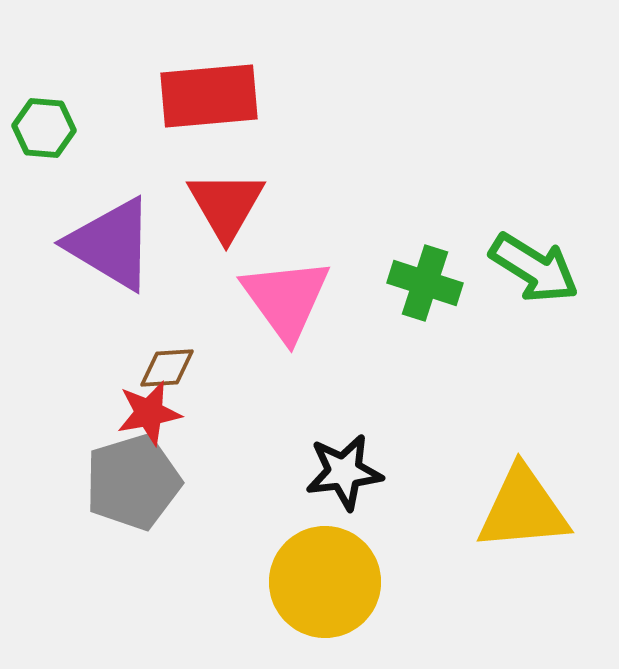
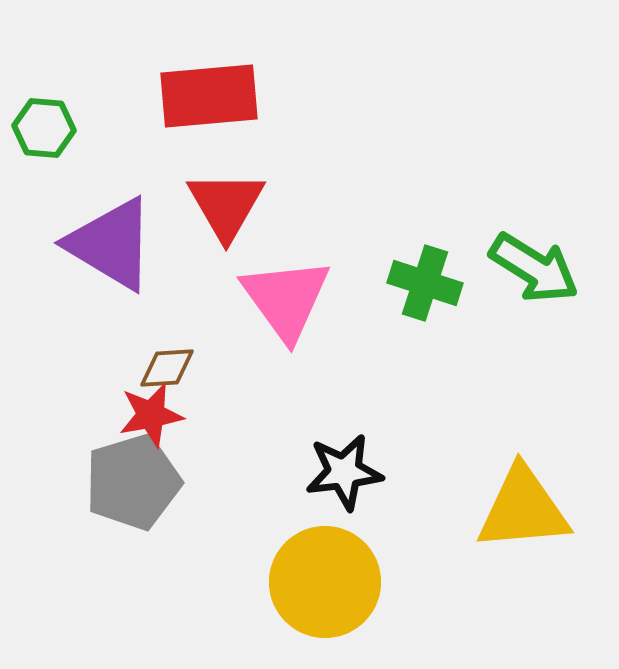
red star: moved 2 px right, 2 px down
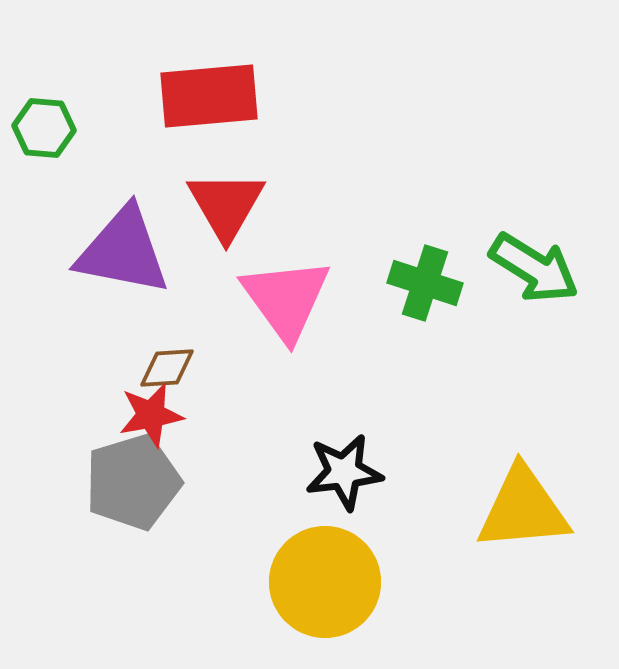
purple triangle: moved 12 px right, 7 px down; rotated 20 degrees counterclockwise
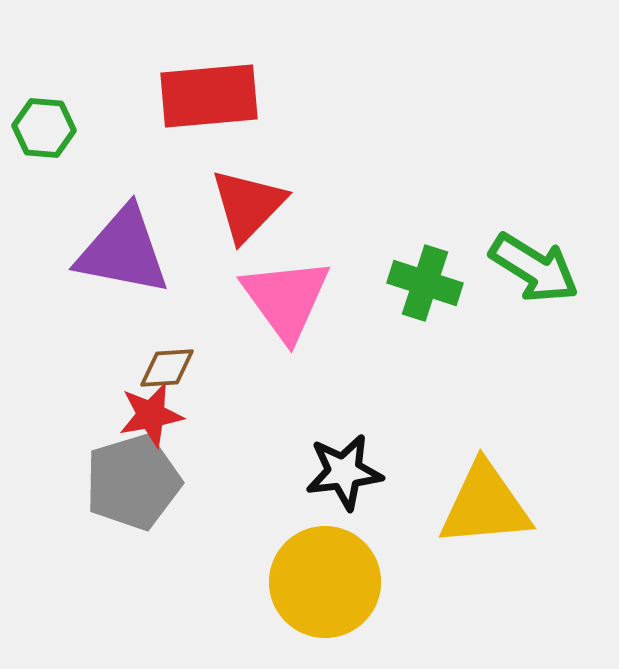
red triangle: moved 22 px right; rotated 14 degrees clockwise
yellow triangle: moved 38 px left, 4 px up
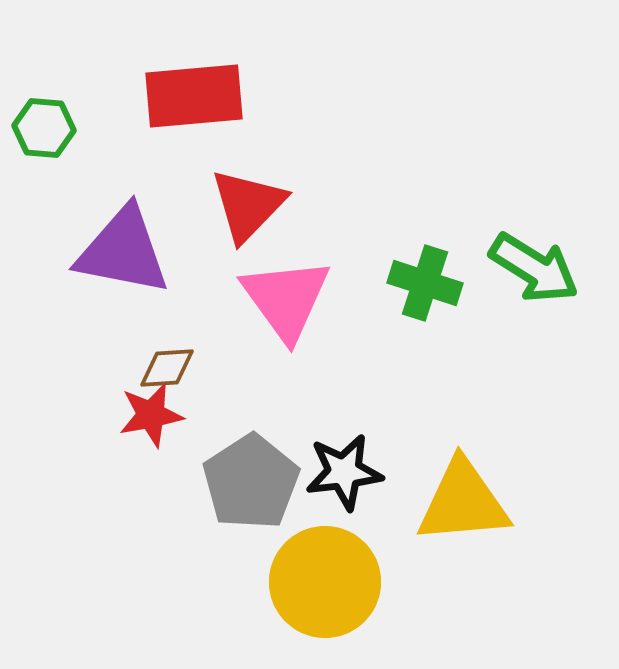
red rectangle: moved 15 px left
gray pentagon: moved 118 px right; rotated 16 degrees counterclockwise
yellow triangle: moved 22 px left, 3 px up
